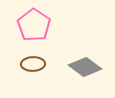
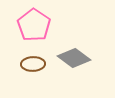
gray diamond: moved 11 px left, 9 px up
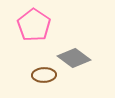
brown ellipse: moved 11 px right, 11 px down
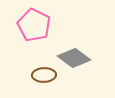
pink pentagon: rotated 8 degrees counterclockwise
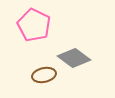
brown ellipse: rotated 10 degrees counterclockwise
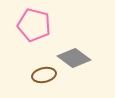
pink pentagon: rotated 12 degrees counterclockwise
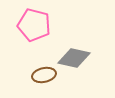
gray diamond: rotated 24 degrees counterclockwise
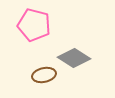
gray diamond: rotated 20 degrees clockwise
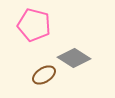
brown ellipse: rotated 20 degrees counterclockwise
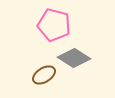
pink pentagon: moved 20 px right
